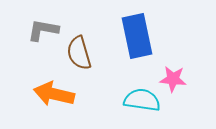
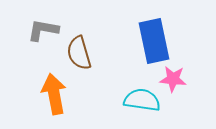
blue rectangle: moved 17 px right, 5 px down
orange arrow: rotated 66 degrees clockwise
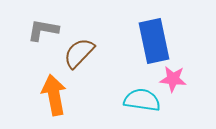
brown semicircle: rotated 60 degrees clockwise
orange arrow: moved 1 px down
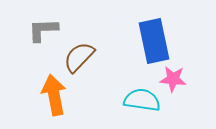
gray L-shape: rotated 12 degrees counterclockwise
brown semicircle: moved 4 px down
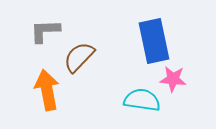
gray L-shape: moved 2 px right, 1 px down
orange arrow: moved 7 px left, 5 px up
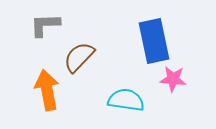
gray L-shape: moved 6 px up
cyan semicircle: moved 16 px left
